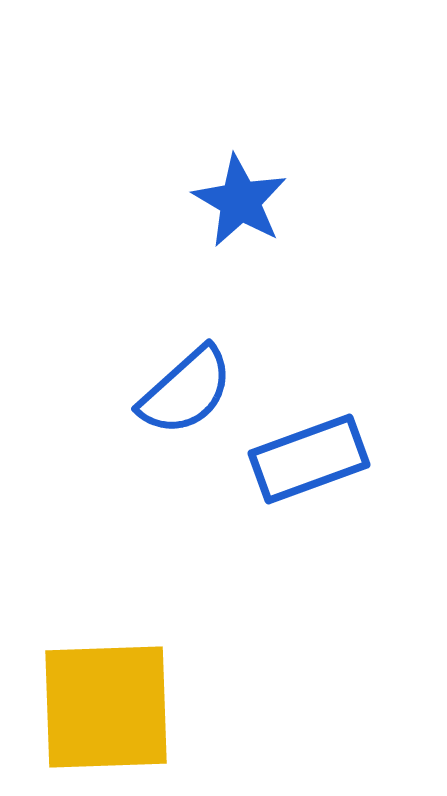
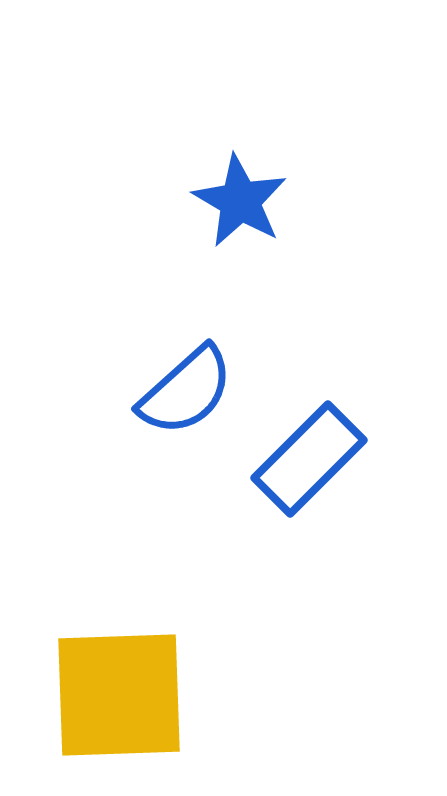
blue rectangle: rotated 25 degrees counterclockwise
yellow square: moved 13 px right, 12 px up
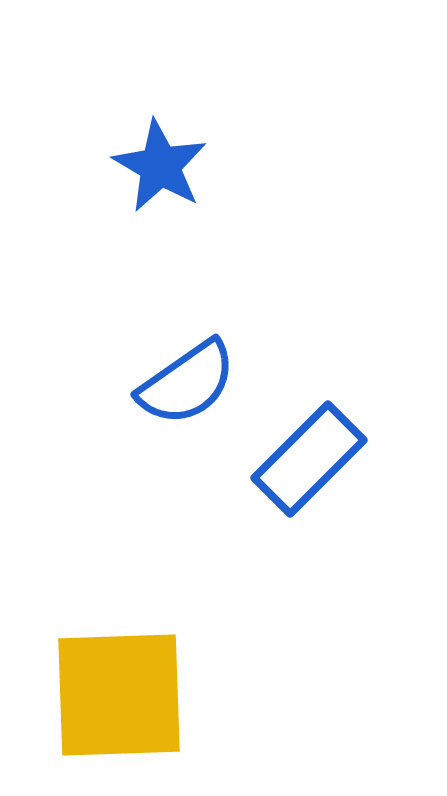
blue star: moved 80 px left, 35 px up
blue semicircle: moved 1 px right, 8 px up; rotated 7 degrees clockwise
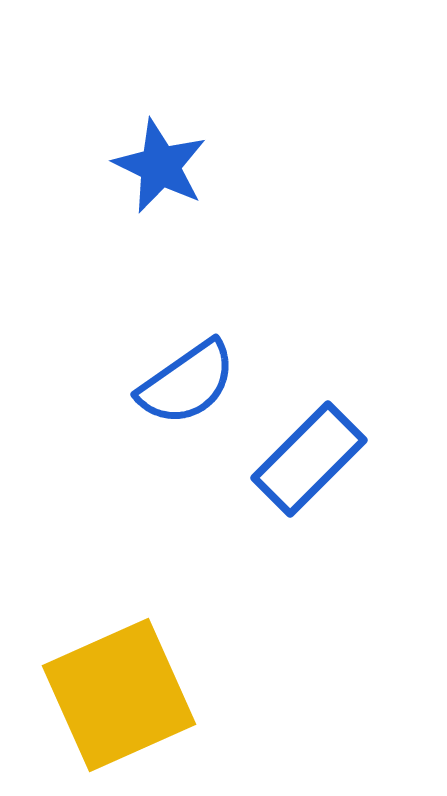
blue star: rotated 4 degrees counterclockwise
yellow square: rotated 22 degrees counterclockwise
